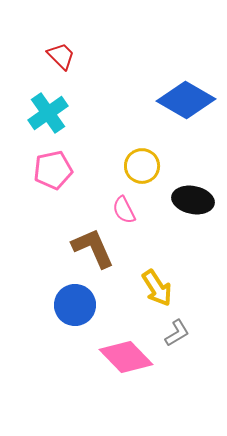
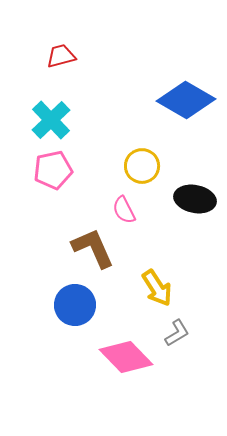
red trapezoid: rotated 60 degrees counterclockwise
cyan cross: moved 3 px right, 7 px down; rotated 9 degrees counterclockwise
black ellipse: moved 2 px right, 1 px up
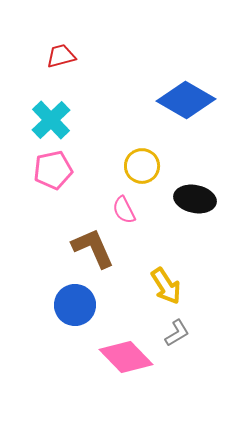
yellow arrow: moved 9 px right, 2 px up
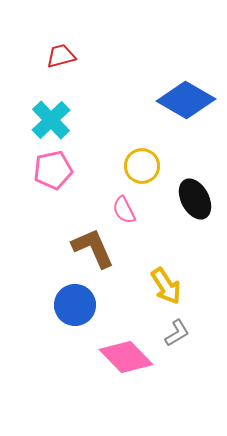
black ellipse: rotated 51 degrees clockwise
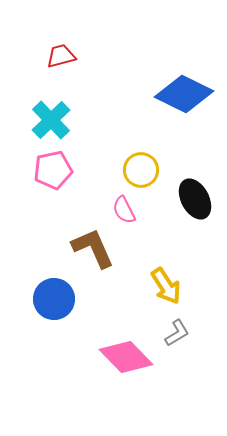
blue diamond: moved 2 px left, 6 px up; rotated 4 degrees counterclockwise
yellow circle: moved 1 px left, 4 px down
blue circle: moved 21 px left, 6 px up
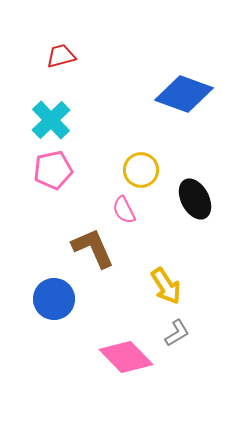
blue diamond: rotated 6 degrees counterclockwise
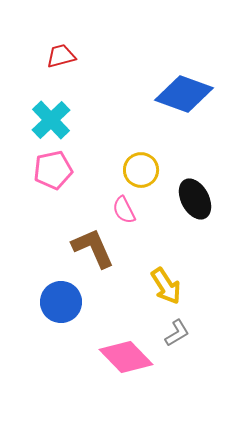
blue circle: moved 7 px right, 3 px down
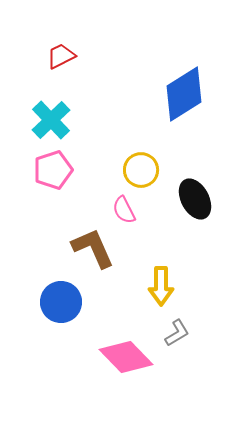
red trapezoid: rotated 12 degrees counterclockwise
blue diamond: rotated 52 degrees counterclockwise
pink pentagon: rotated 6 degrees counterclockwise
yellow arrow: moved 5 px left; rotated 33 degrees clockwise
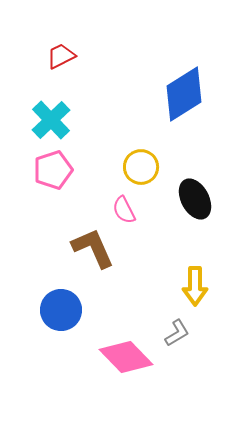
yellow circle: moved 3 px up
yellow arrow: moved 34 px right
blue circle: moved 8 px down
